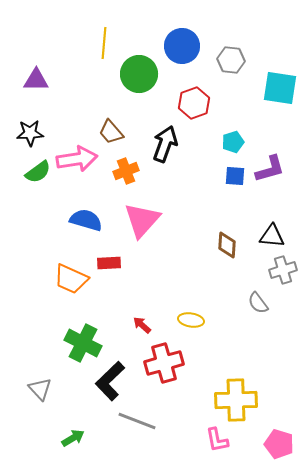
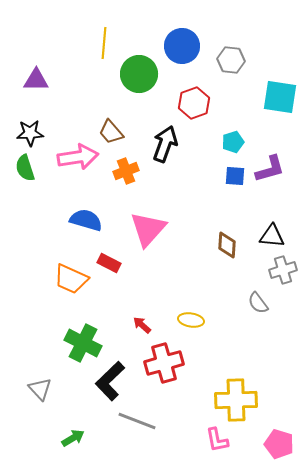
cyan square: moved 9 px down
pink arrow: moved 1 px right, 2 px up
green semicircle: moved 13 px left, 4 px up; rotated 108 degrees clockwise
pink triangle: moved 6 px right, 9 px down
red rectangle: rotated 30 degrees clockwise
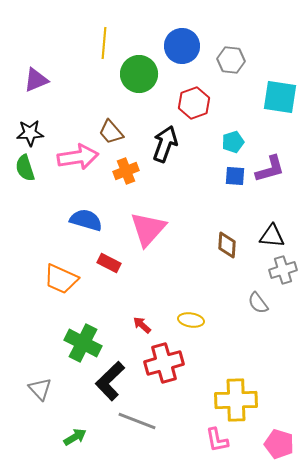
purple triangle: rotated 24 degrees counterclockwise
orange trapezoid: moved 10 px left
green arrow: moved 2 px right, 1 px up
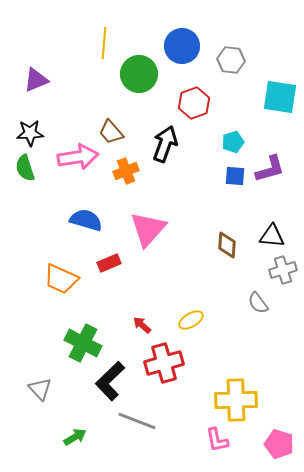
red rectangle: rotated 50 degrees counterclockwise
yellow ellipse: rotated 40 degrees counterclockwise
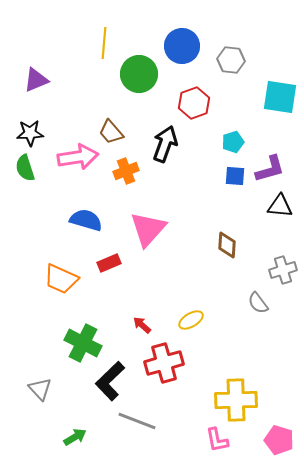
black triangle: moved 8 px right, 30 px up
pink pentagon: moved 4 px up
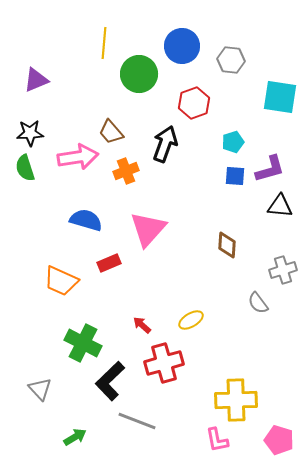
orange trapezoid: moved 2 px down
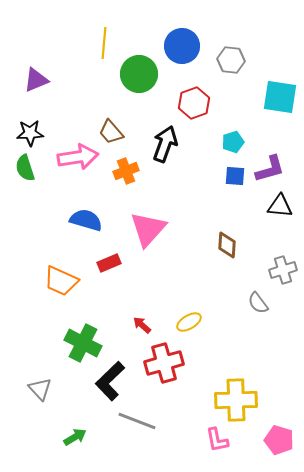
yellow ellipse: moved 2 px left, 2 px down
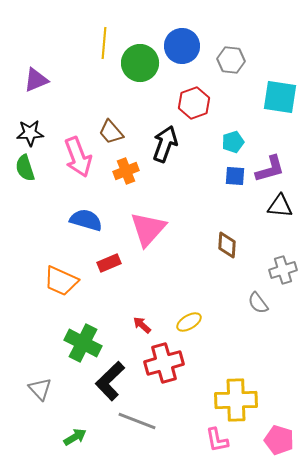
green circle: moved 1 px right, 11 px up
pink arrow: rotated 78 degrees clockwise
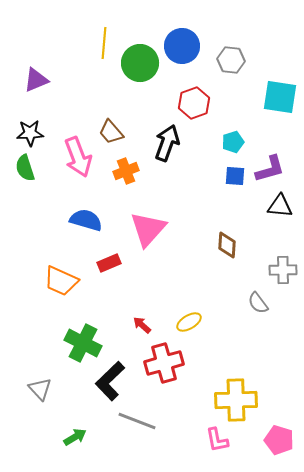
black arrow: moved 2 px right, 1 px up
gray cross: rotated 16 degrees clockwise
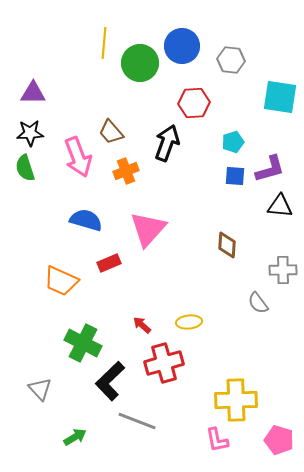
purple triangle: moved 3 px left, 13 px down; rotated 24 degrees clockwise
red hexagon: rotated 16 degrees clockwise
yellow ellipse: rotated 25 degrees clockwise
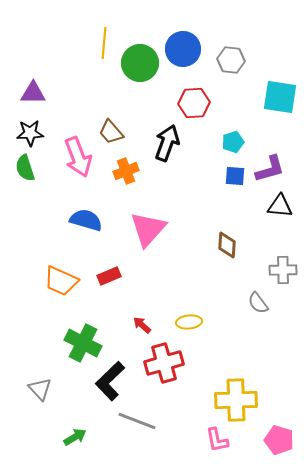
blue circle: moved 1 px right, 3 px down
red rectangle: moved 13 px down
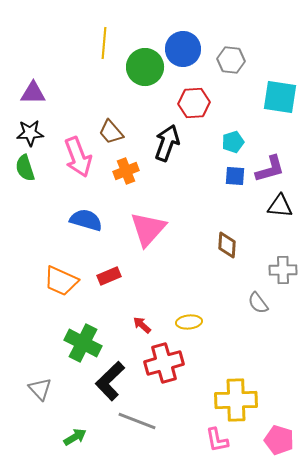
green circle: moved 5 px right, 4 px down
